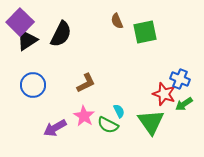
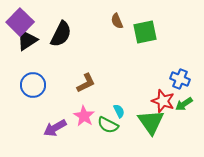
red star: moved 1 px left, 7 px down
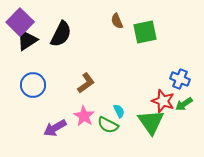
brown L-shape: rotated 10 degrees counterclockwise
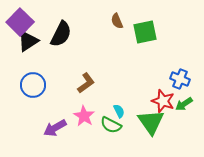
black triangle: moved 1 px right, 1 px down
green semicircle: moved 3 px right
